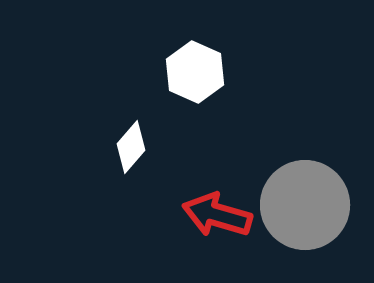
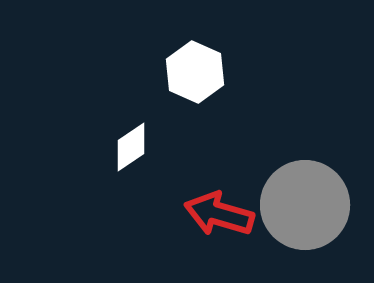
white diamond: rotated 15 degrees clockwise
red arrow: moved 2 px right, 1 px up
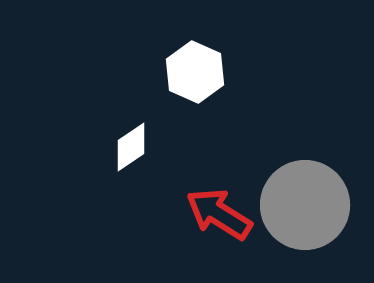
red arrow: rotated 16 degrees clockwise
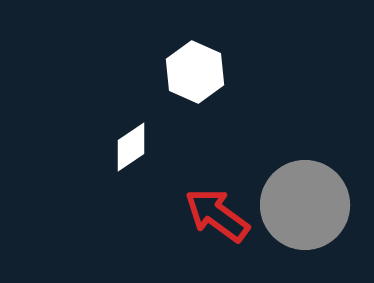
red arrow: moved 2 px left, 1 px down; rotated 4 degrees clockwise
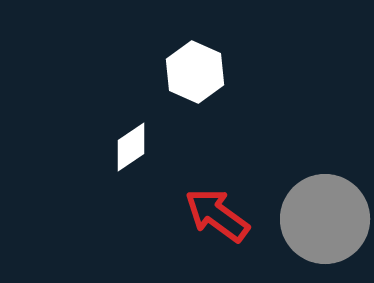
gray circle: moved 20 px right, 14 px down
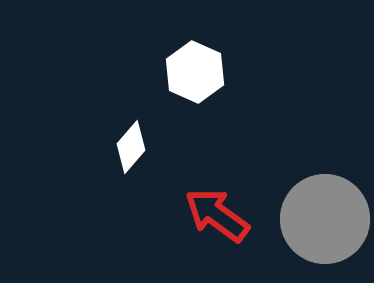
white diamond: rotated 15 degrees counterclockwise
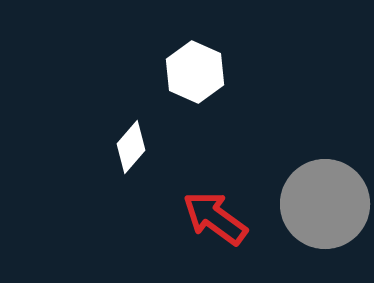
red arrow: moved 2 px left, 3 px down
gray circle: moved 15 px up
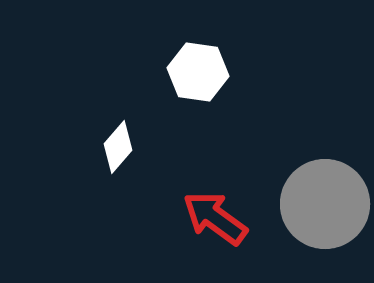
white hexagon: moved 3 px right; rotated 16 degrees counterclockwise
white diamond: moved 13 px left
